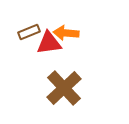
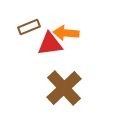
brown rectangle: moved 5 px up
red triangle: moved 1 px right, 1 px down
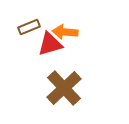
orange arrow: moved 1 px left, 1 px up
red triangle: rotated 8 degrees counterclockwise
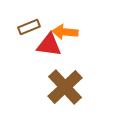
red triangle: moved 1 px left, 1 px down; rotated 24 degrees clockwise
brown cross: moved 1 px right, 1 px up
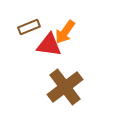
orange arrow: rotated 60 degrees counterclockwise
brown cross: rotated 6 degrees clockwise
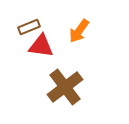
orange arrow: moved 14 px right, 1 px up
red triangle: moved 8 px left, 1 px down
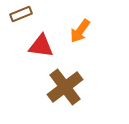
brown rectangle: moved 8 px left, 13 px up
orange arrow: moved 1 px right
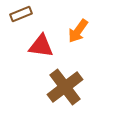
orange arrow: moved 2 px left
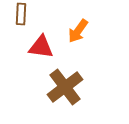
brown rectangle: rotated 65 degrees counterclockwise
red triangle: moved 1 px down
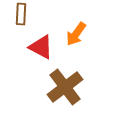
orange arrow: moved 2 px left, 3 px down
red triangle: rotated 20 degrees clockwise
